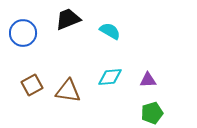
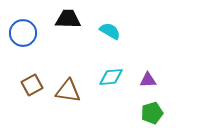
black trapezoid: rotated 24 degrees clockwise
cyan diamond: moved 1 px right
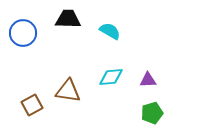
brown square: moved 20 px down
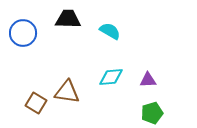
brown triangle: moved 1 px left, 1 px down
brown square: moved 4 px right, 2 px up; rotated 30 degrees counterclockwise
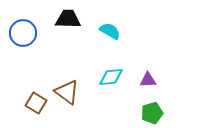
brown triangle: rotated 28 degrees clockwise
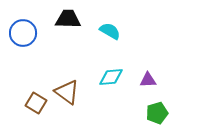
green pentagon: moved 5 px right
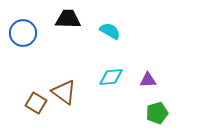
brown triangle: moved 3 px left
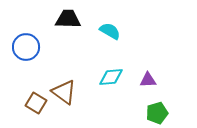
blue circle: moved 3 px right, 14 px down
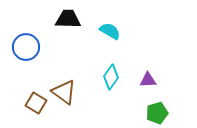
cyan diamond: rotated 50 degrees counterclockwise
